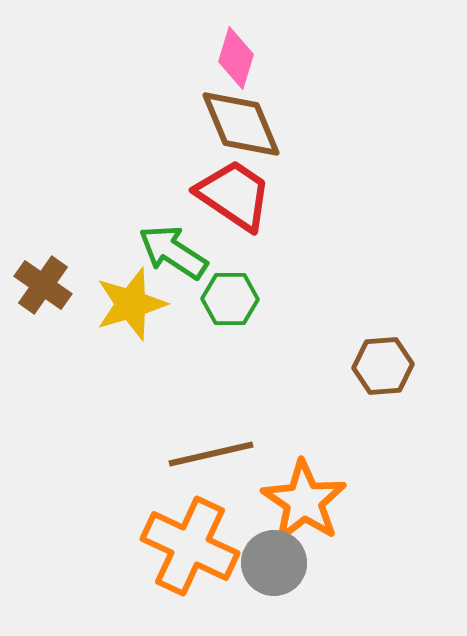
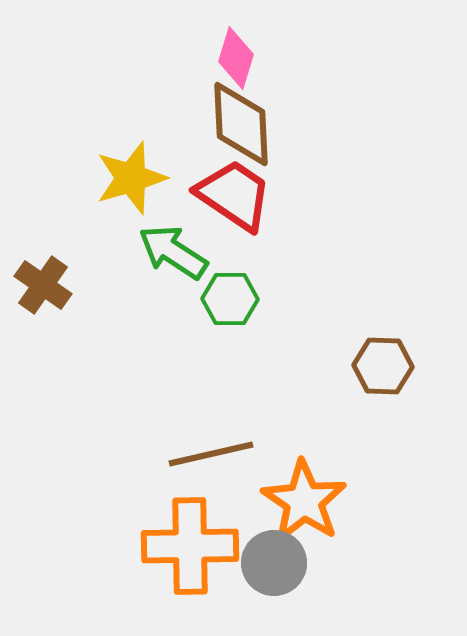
brown diamond: rotated 20 degrees clockwise
yellow star: moved 126 px up
brown hexagon: rotated 6 degrees clockwise
orange cross: rotated 26 degrees counterclockwise
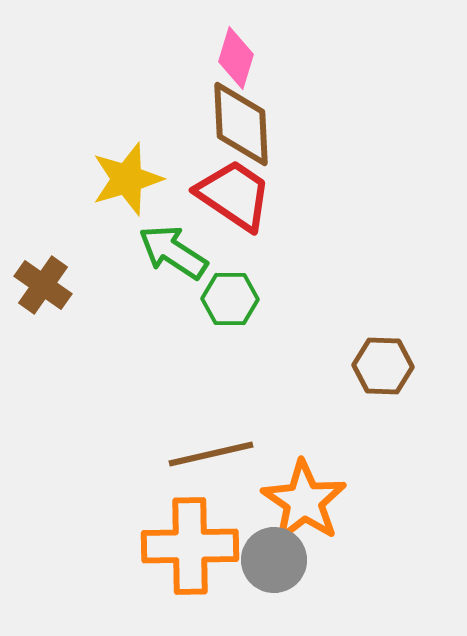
yellow star: moved 4 px left, 1 px down
gray circle: moved 3 px up
